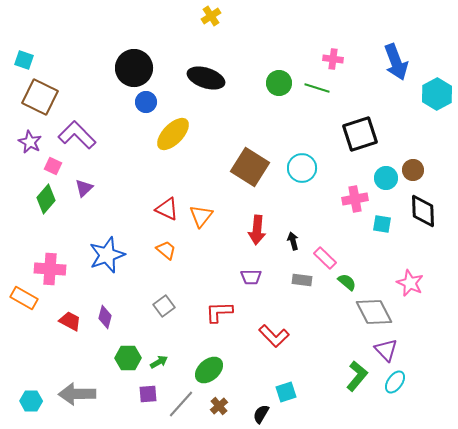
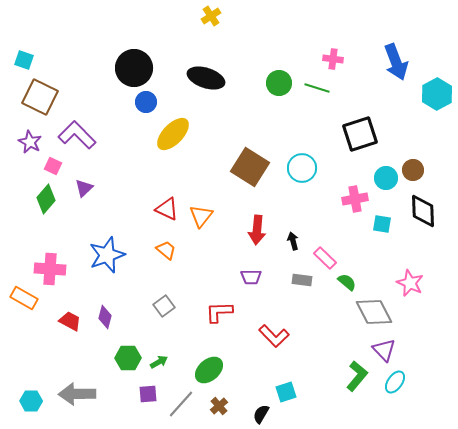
purple triangle at (386, 350): moved 2 px left
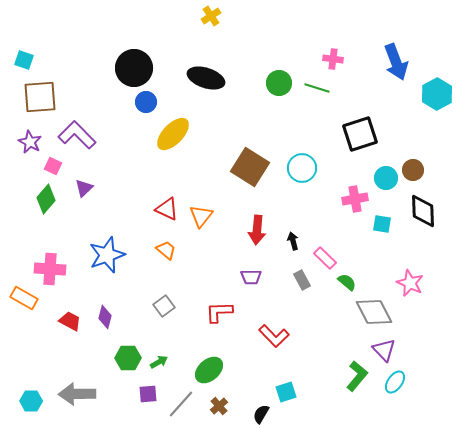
brown square at (40, 97): rotated 30 degrees counterclockwise
gray rectangle at (302, 280): rotated 54 degrees clockwise
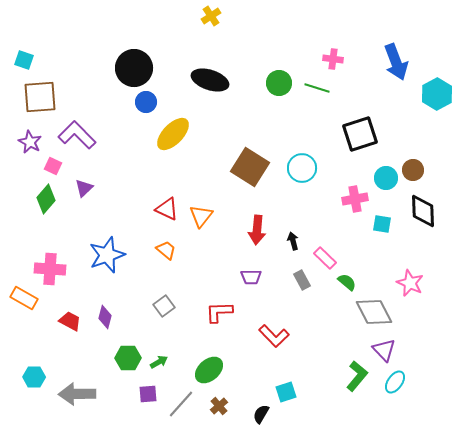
black ellipse at (206, 78): moved 4 px right, 2 px down
cyan hexagon at (31, 401): moved 3 px right, 24 px up
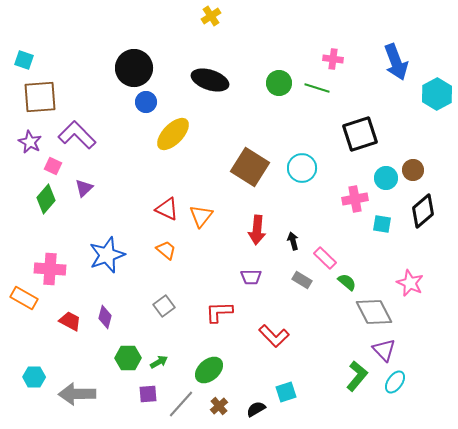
black diamond at (423, 211): rotated 52 degrees clockwise
gray rectangle at (302, 280): rotated 30 degrees counterclockwise
black semicircle at (261, 414): moved 5 px left, 5 px up; rotated 30 degrees clockwise
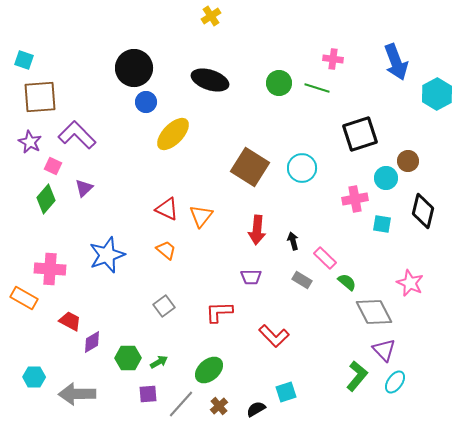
brown circle at (413, 170): moved 5 px left, 9 px up
black diamond at (423, 211): rotated 36 degrees counterclockwise
purple diamond at (105, 317): moved 13 px left, 25 px down; rotated 45 degrees clockwise
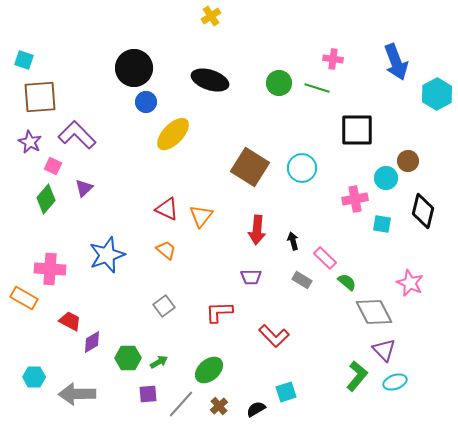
black square at (360, 134): moved 3 px left, 4 px up; rotated 18 degrees clockwise
cyan ellipse at (395, 382): rotated 35 degrees clockwise
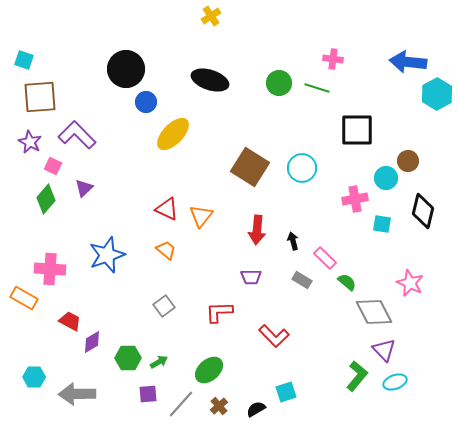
blue arrow at (396, 62): moved 12 px right; rotated 117 degrees clockwise
black circle at (134, 68): moved 8 px left, 1 px down
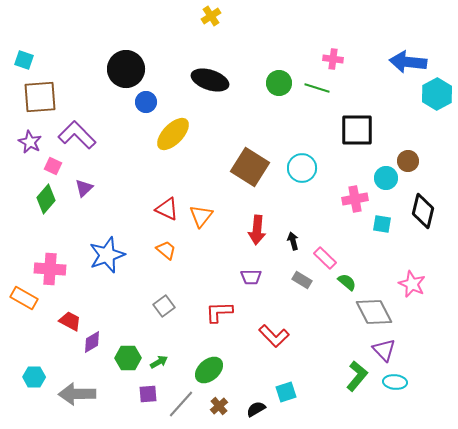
pink star at (410, 283): moved 2 px right, 1 px down
cyan ellipse at (395, 382): rotated 25 degrees clockwise
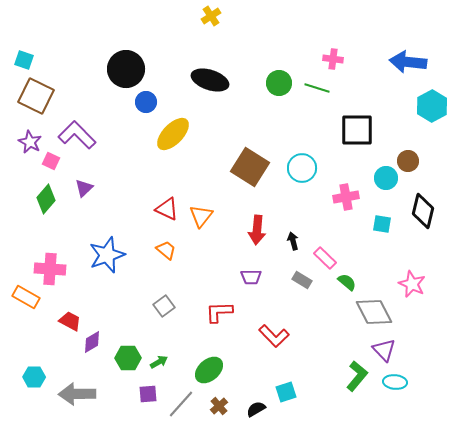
cyan hexagon at (437, 94): moved 5 px left, 12 px down
brown square at (40, 97): moved 4 px left, 1 px up; rotated 30 degrees clockwise
pink square at (53, 166): moved 2 px left, 5 px up
pink cross at (355, 199): moved 9 px left, 2 px up
orange rectangle at (24, 298): moved 2 px right, 1 px up
